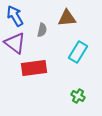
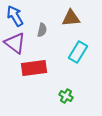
brown triangle: moved 4 px right
green cross: moved 12 px left
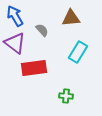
gray semicircle: rotated 56 degrees counterclockwise
green cross: rotated 24 degrees counterclockwise
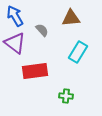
red rectangle: moved 1 px right, 3 px down
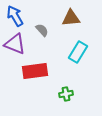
purple triangle: moved 1 px down; rotated 15 degrees counterclockwise
green cross: moved 2 px up; rotated 16 degrees counterclockwise
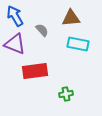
cyan rectangle: moved 8 px up; rotated 70 degrees clockwise
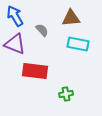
red rectangle: rotated 15 degrees clockwise
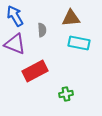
gray semicircle: rotated 40 degrees clockwise
cyan rectangle: moved 1 px right, 1 px up
red rectangle: rotated 35 degrees counterclockwise
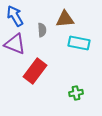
brown triangle: moved 6 px left, 1 px down
red rectangle: rotated 25 degrees counterclockwise
green cross: moved 10 px right, 1 px up
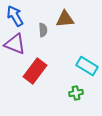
gray semicircle: moved 1 px right
cyan rectangle: moved 8 px right, 23 px down; rotated 20 degrees clockwise
